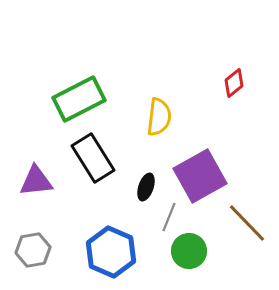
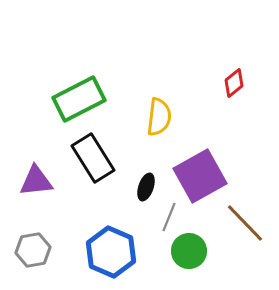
brown line: moved 2 px left
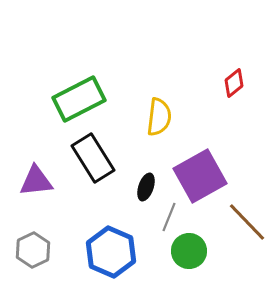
brown line: moved 2 px right, 1 px up
gray hexagon: rotated 16 degrees counterclockwise
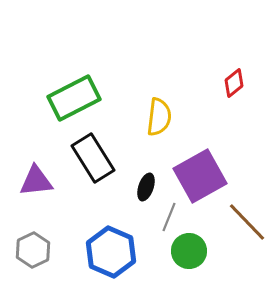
green rectangle: moved 5 px left, 1 px up
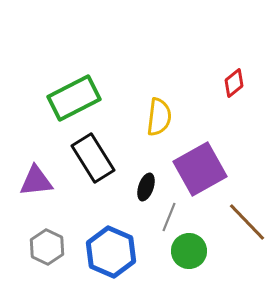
purple square: moved 7 px up
gray hexagon: moved 14 px right, 3 px up; rotated 8 degrees counterclockwise
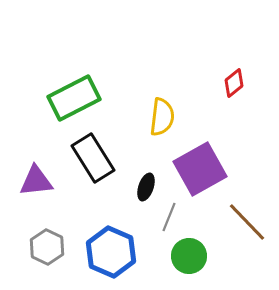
yellow semicircle: moved 3 px right
green circle: moved 5 px down
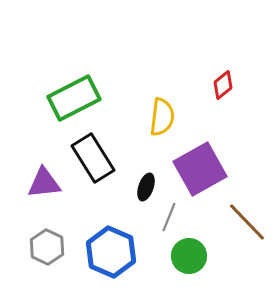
red diamond: moved 11 px left, 2 px down
purple triangle: moved 8 px right, 2 px down
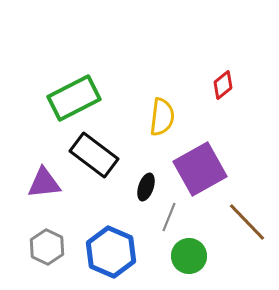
black rectangle: moved 1 px right, 3 px up; rotated 21 degrees counterclockwise
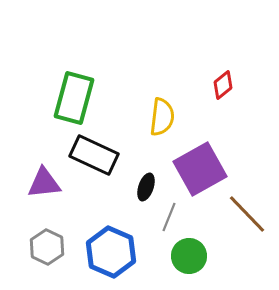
green rectangle: rotated 48 degrees counterclockwise
black rectangle: rotated 12 degrees counterclockwise
brown line: moved 8 px up
